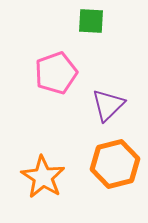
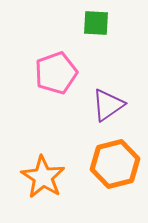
green square: moved 5 px right, 2 px down
purple triangle: rotated 9 degrees clockwise
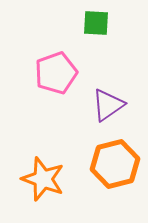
orange star: moved 2 px down; rotated 12 degrees counterclockwise
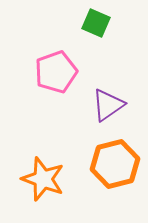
green square: rotated 20 degrees clockwise
pink pentagon: moved 1 px up
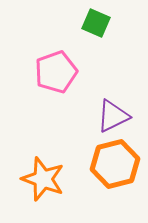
purple triangle: moved 5 px right, 11 px down; rotated 9 degrees clockwise
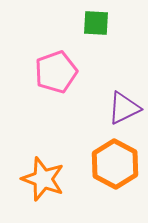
green square: rotated 20 degrees counterclockwise
purple triangle: moved 11 px right, 8 px up
orange hexagon: rotated 18 degrees counterclockwise
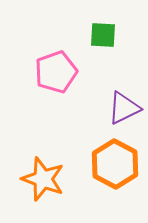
green square: moved 7 px right, 12 px down
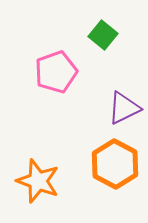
green square: rotated 36 degrees clockwise
orange star: moved 5 px left, 2 px down
